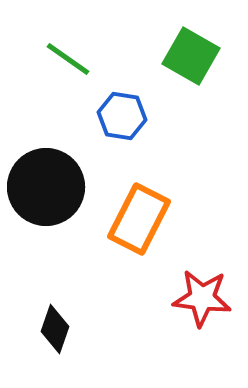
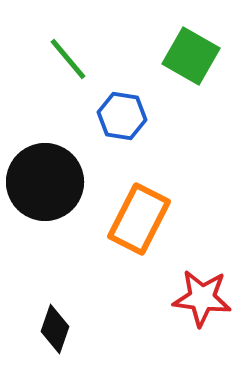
green line: rotated 15 degrees clockwise
black circle: moved 1 px left, 5 px up
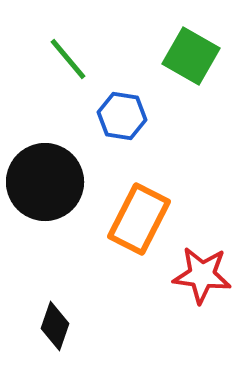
red star: moved 23 px up
black diamond: moved 3 px up
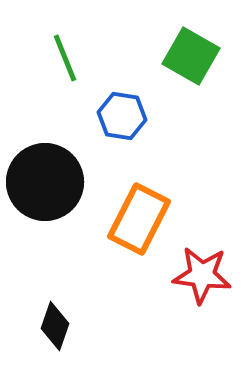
green line: moved 3 px left, 1 px up; rotated 18 degrees clockwise
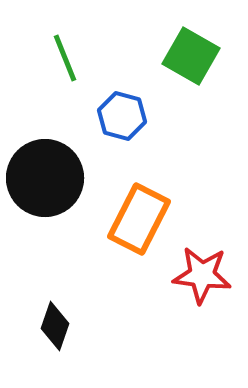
blue hexagon: rotated 6 degrees clockwise
black circle: moved 4 px up
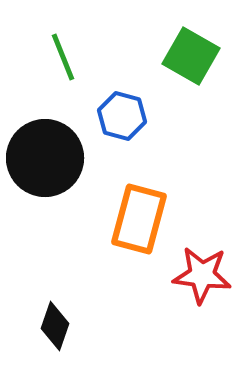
green line: moved 2 px left, 1 px up
black circle: moved 20 px up
orange rectangle: rotated 12 degrees counterclockwise
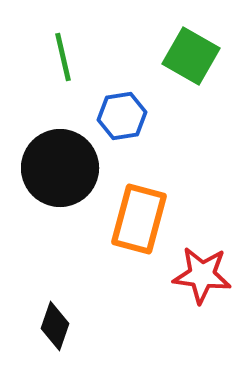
green line: rotated 9 degrees clockwise
blue hexagon: rotated 24 degrees counterclockwise
black circle: moved 15 px right, 10 px down
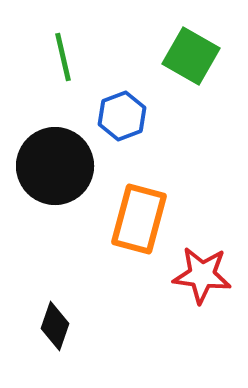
blue hexagon: rotated 12 degrees counterclockwise
black circle: moved 5 px left, 2 px up
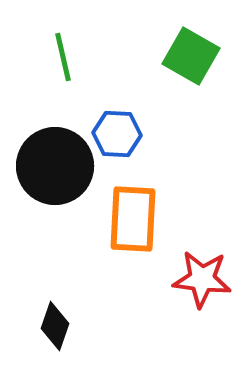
blue hexagon: moved 5 px left, 18 px down; rotated 24 degrees clockwise
orange rectangle: moved 6 px left; rotated 12 degrees counterclockwise
red star: moved 4 px down
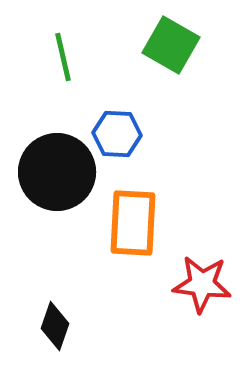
green square: moved 20 px left, 11 px up
black circle: moved 2 px right, 6 px down
orange rectangle: moved 4 px down
red star: moved 5 px down
